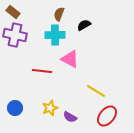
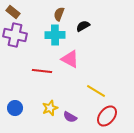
black semicircle: moved 1 px left, 1 px down
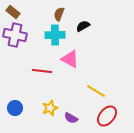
purple semicircle: moved 1 px right, 1 px down
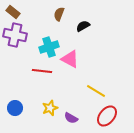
cyan cross: moved 6 px left, 12 px down; rotated 18 degrees counterclockwise
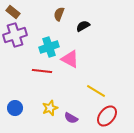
purple cross: rotated 30 degrees counterclockwise
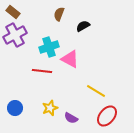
purple cross: rotated 10 degrees counterclockwise
